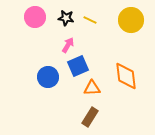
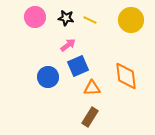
pink arrow: rotated 21 degrees clockwise
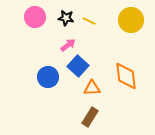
yellow line: moved 1 px left, 1 px down
blue square: rotated 25 degrees counterclockwise
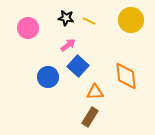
pink circle: moved 7 px left, 11 px down
orange triangle: moved 3 px right, 4 px down
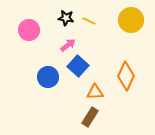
pink circle: moved 1 px right, 2 px down
orange diamond: rotated 32 degrees clockwise
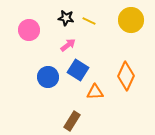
blue square: moved 4 px down; rotated 10 degrees counterclockwise
brown rectangle: moved 18 px left, 4 px down
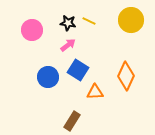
black star: moved 2 px right, 5 px down
pink circle: moved 3 px right
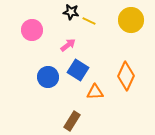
black star: moved 3 px right, 11 px up
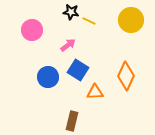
brown rectangle: rotated 18 degrees counterclockwise
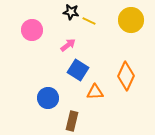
blue circle: moved 21 px down
